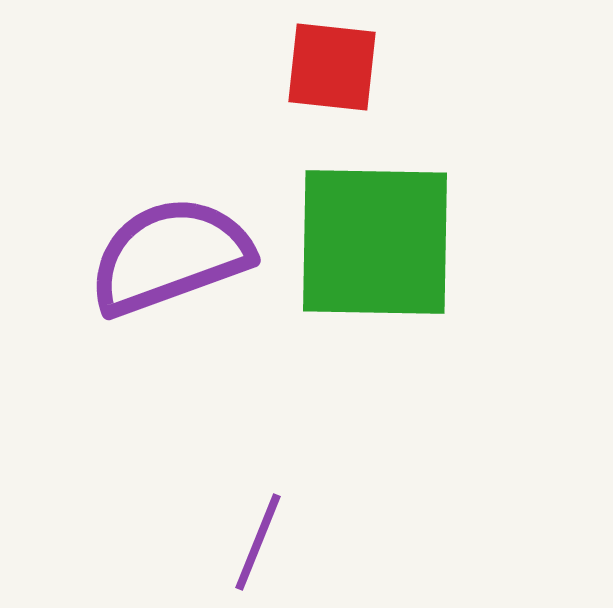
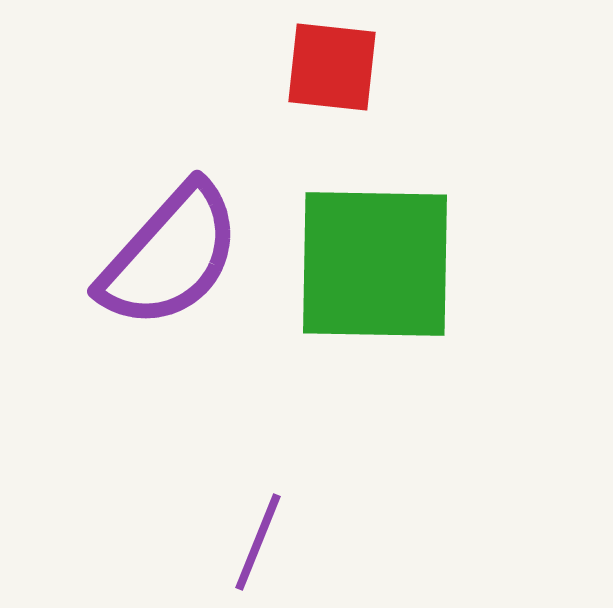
green square: moved 22 px down
purple semicircle: rotated 152 degrees clockwise
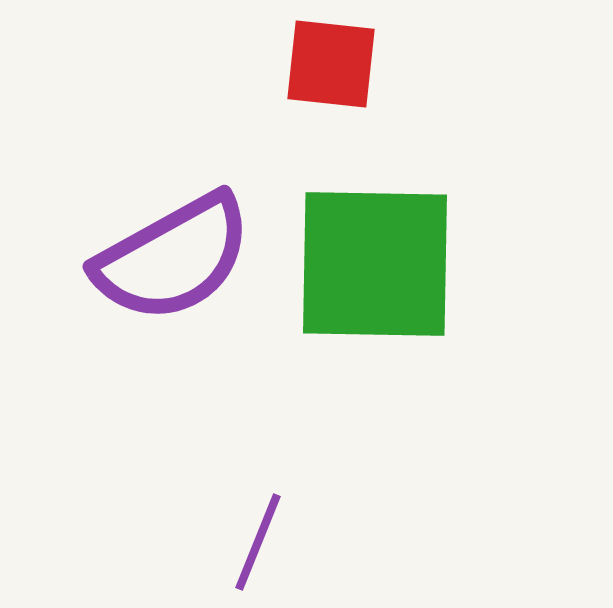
red square: moved 1 px left, 3 px up
purple semicircle: moved 3 px right, 2 px down; rotated 19 degrees clockwise
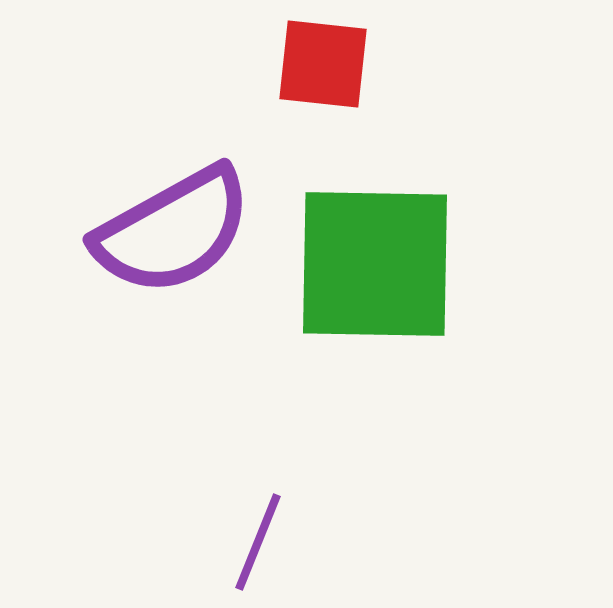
red square: moved 8 px left
purple semicircle: moved 27 px up
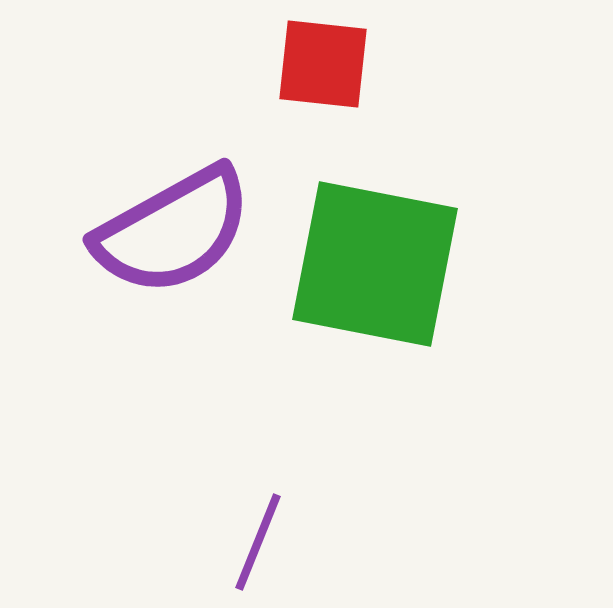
green square: rotated 10 degrees clockwise
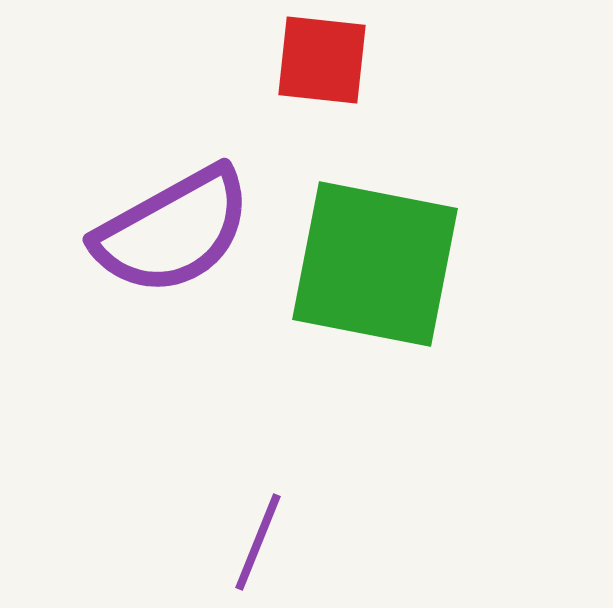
red square: moved 1 px left, 4 px up
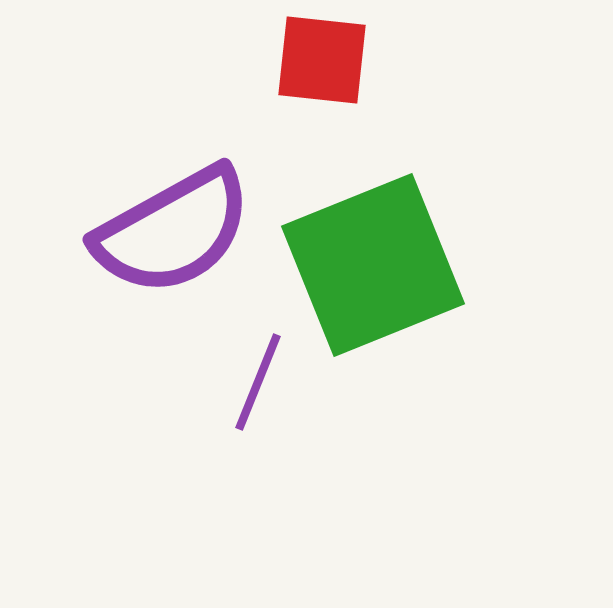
green square: moved 2 px left, 1 px down; rotated 33 degrees counterclockwise
purple line: moved 160 px up
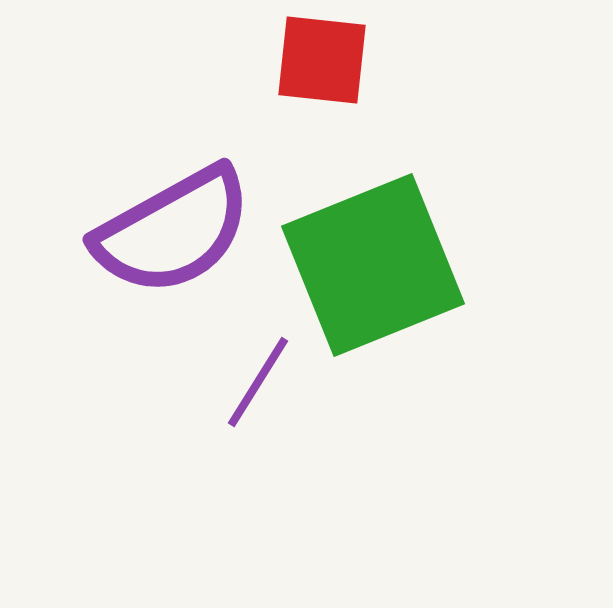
purple line: rotated 10 degrees clockwise
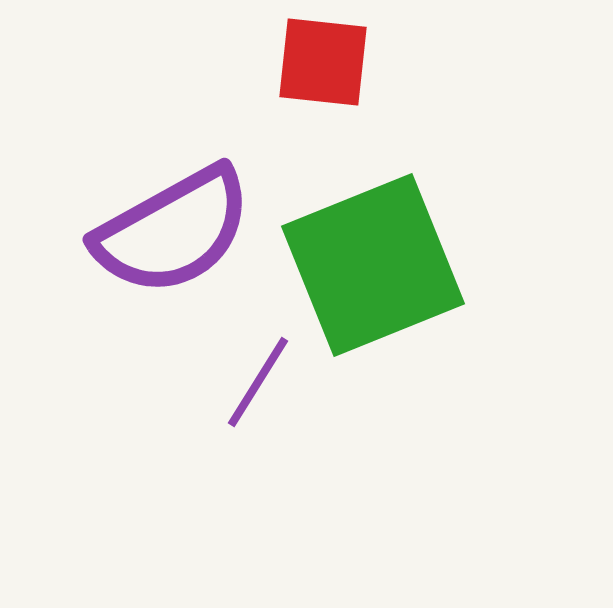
red square: moved 1 px right, 2 px down
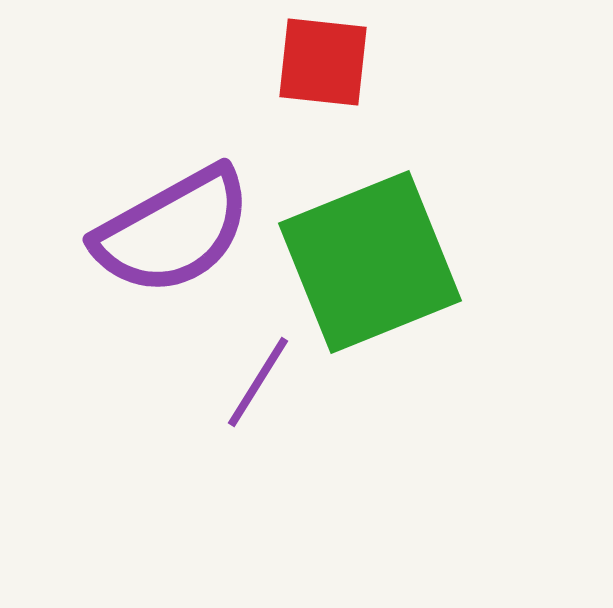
green square: moved 3 px left, 3 px up
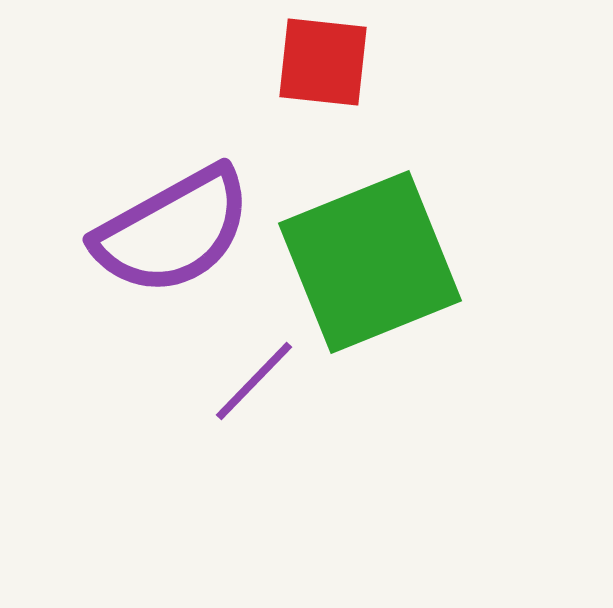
purple line: moved 4 px left, 1 px up; rotated 12 degrees clockwise
